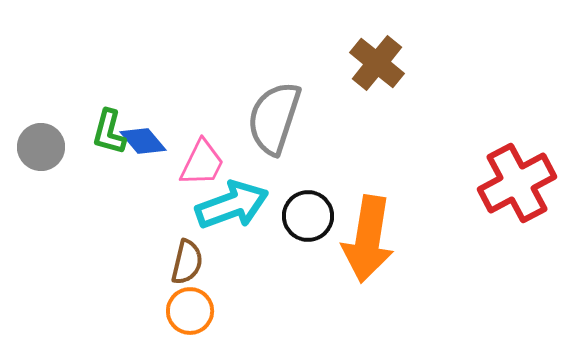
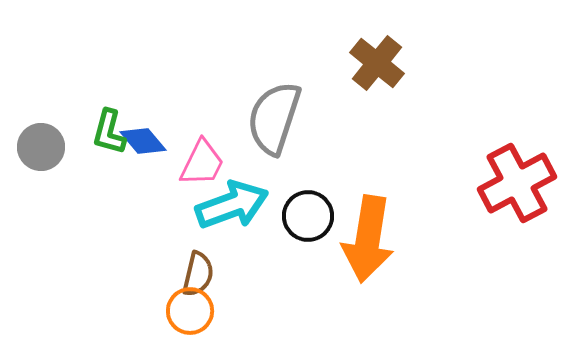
brown semicircle: moved 11 px right, 12 px down
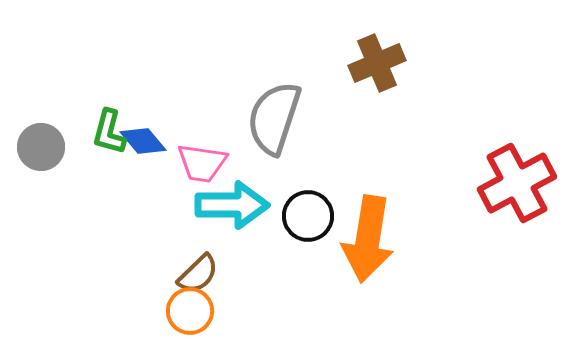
brown cross: rotated 28 degrees clockwise
pink trapezoid: rotated 72 degrees clockwise
cyan arrow: rotated 20 degrees clockwise
brown semicircle: rotated 33 degrees clockwise
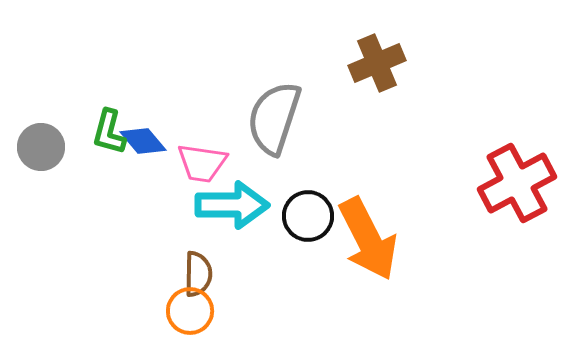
orange arrow: rotated 36 degrees counterclockwise
brown semicircle: rotated 45 degrees counterclockwise
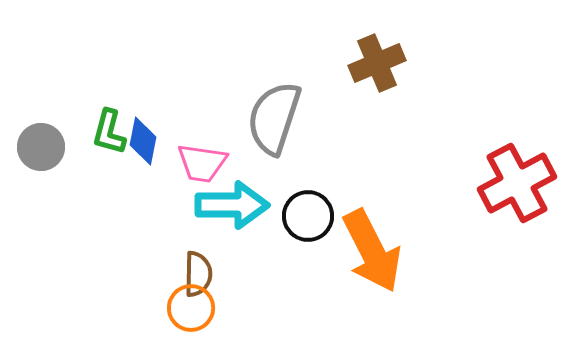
blue diamond: rotated 51 degrees clockwise
orange arrow: moved 4 px right, 12 px down
orange circle: moved 1 px right, 3 px up
